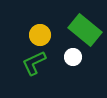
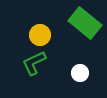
green rectangle: moved 7 px up
white circle: moved 7 px right, 16 px down
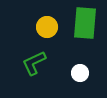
green rectangle: rotated 56 degrees clockwise
yellow circle: moved 7 px right, 8 px up
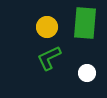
green L-shape: moved 15 px right, 5 px up
white circle: moved 7 px right
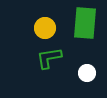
yellow circle: moved 2 px left, 1 px down
green L-shape: rotated 16 degrees clockwise
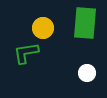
yellow circle: moved 2 px left
green L-shape: moved 23 px left, 5 px up
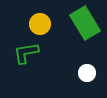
green rectangle: rotated 36 degrees counterclockwise
yellow circle: moved 3 px left, 4 px up
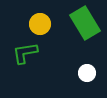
green L-shape: moved 1 px left
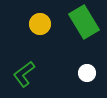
green rectangle: moved 1 px left, 1 px up
green L-shape: moved 1 px left, 21 px down; rotated 28 degrees counterclockwise
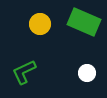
green rectangle: rotated 36 degrees counterclockwise
green L-shape: moved 2 px up; rotated 12 degrees clockwise
